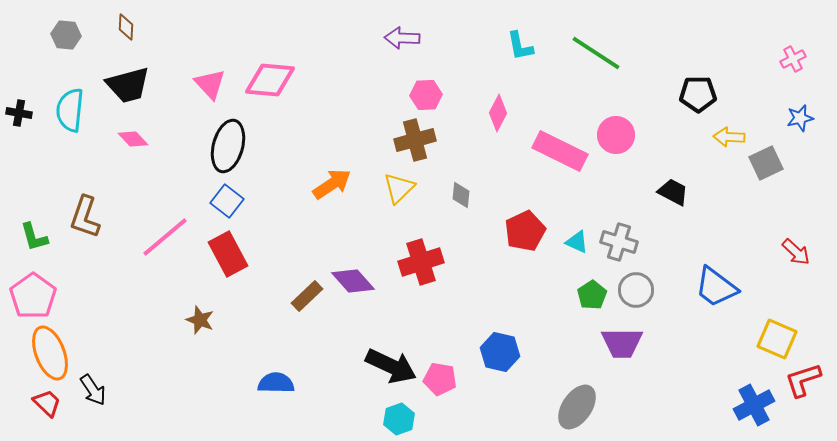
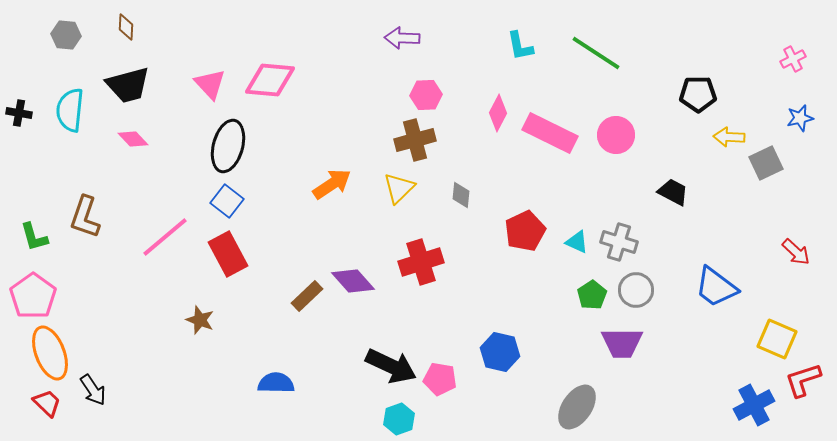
pink rectangle at (560, 151): moved 10 px left, 18 px up
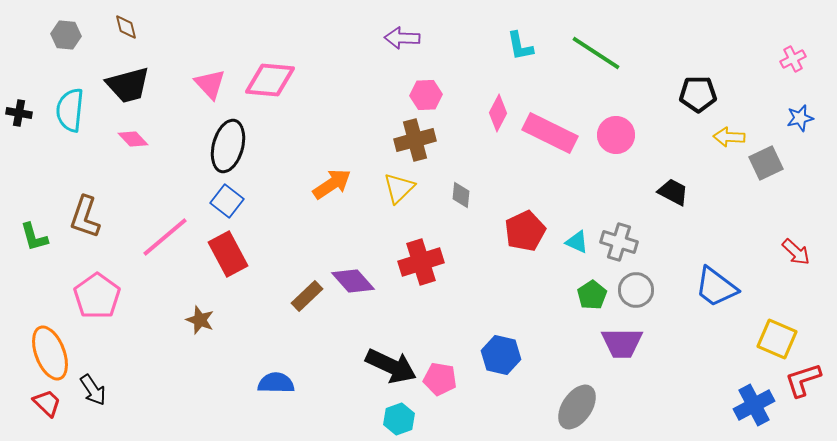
brown diamond at (126, 27): rotated 16 degrees counterclockwise
pink pentagon at (33, 296): moved 64 px right
blue hexagon at (500, 352): moved 1 px right, 3 px down
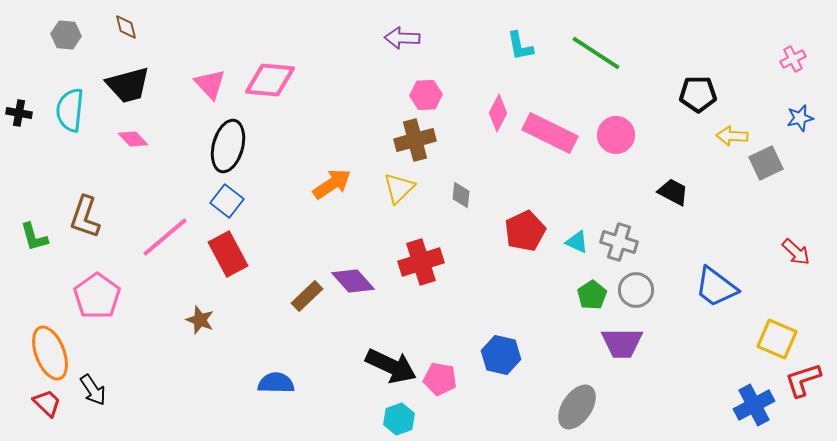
yellow arrow at (729, 137): moved 3 px right, 1 px up
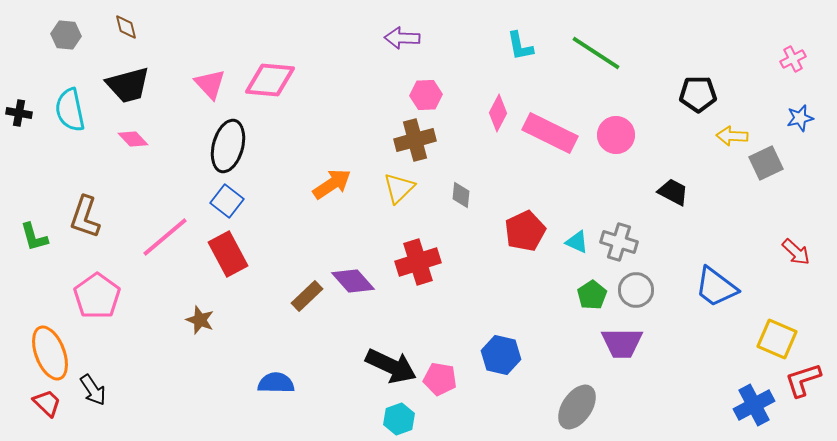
cyan semicircle at (70, 110): rotated 18 degrees counterclockwise
red cross at (421, 262): moved 3 px left
